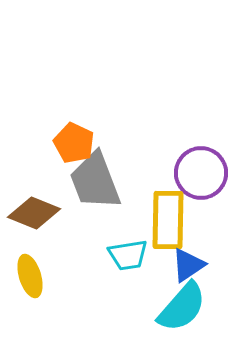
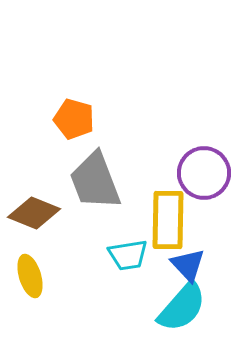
orange pentagon: moved 24 px up; rotated 9 degrees counterclockwise
purple circle: moved 3 px right
blue triangle: rotated 39 degrees counterclockwise
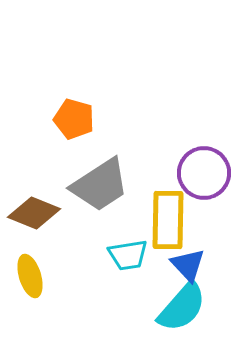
gray trapezoid: moved 5 px right, 4 px down; rotated 102 degrees counterclockwise
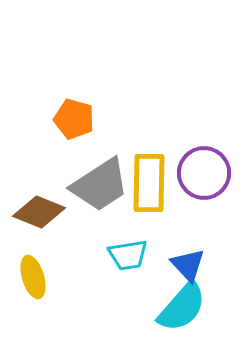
brown diamond: moved 5 px right, 1 px up
yellow rectangle: moved 19 px left, 37 px up
yellow ellipse: moved 3 px right, 1 px down
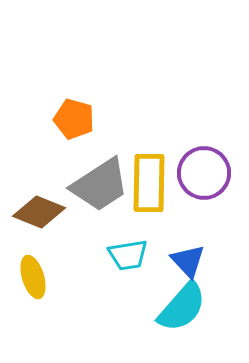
blue triangle: moved 4 px up
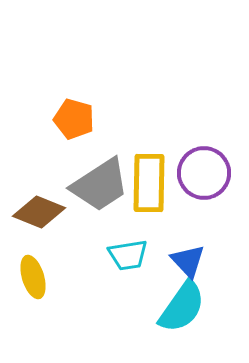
cyan semicircle: rotated 6 degrees counterclockwise
